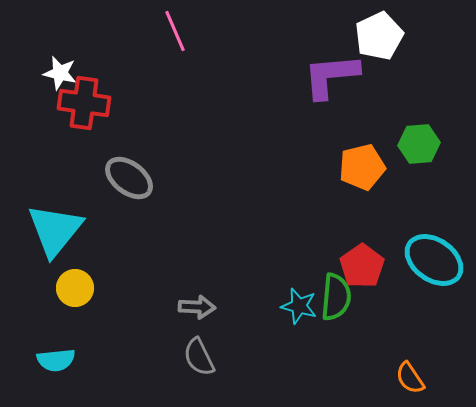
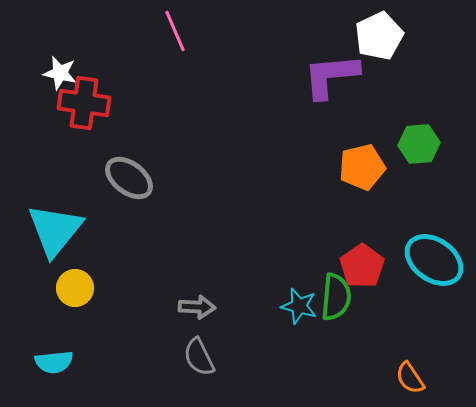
cyan semicircle: moved 2 px left, 2 px down
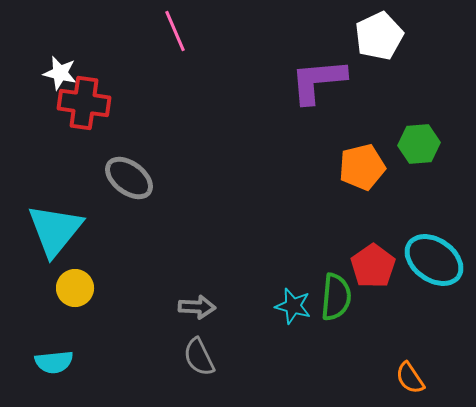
purple L-shape: moved 13 px left, 5 px down
red pentagon: moved 11 px right
cyan star: moved 6 px left
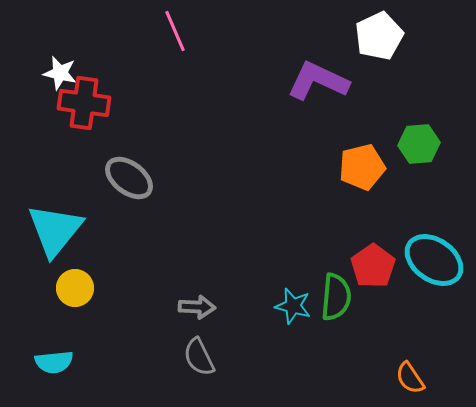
purple L-shape: rotated 30 degrees clockwise
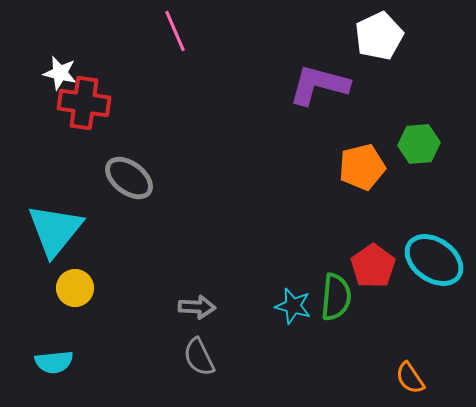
purple L-shape: moved 1 px right, 4 px down; rotated 10 degrees counterclockwise
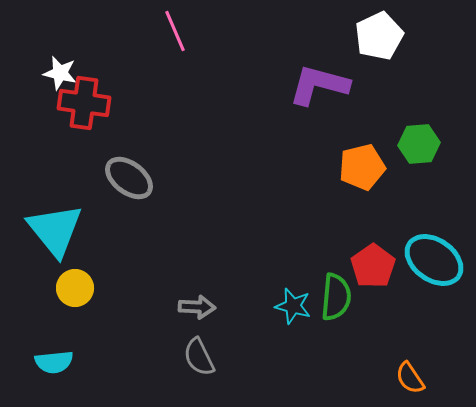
cyan triangle: rotated 18 degrees counterclockwise
